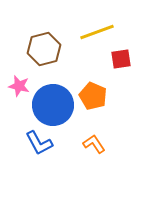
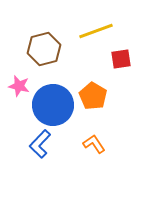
yellow line: moved 1 px left, 1 px up
orange pentagon: rotated 8 degrees clockwise
blue L-shape: moved 1 px right, 1 px down; rotated 72 degrees clockwise
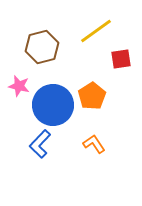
yellow line: rotated 16 degrees counterclockwise
brown hexagon: moved 2 px left, 2 px up
orange pentagon: moved 1 px left; rotated 8 degrees clockwise
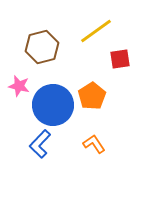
red square: moved 1 px left
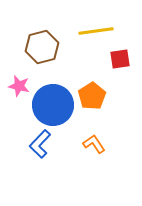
yellow line: rotated 28 degrees clockwise
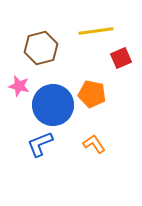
brown hexagon: moved 1 px left, 1 px down
red square: moved 1 px right, 1 px up; rotated 15 degrees counterclockwise
orange pentagon: moved 2 px up; rotated 28 degrees counterclockwise
blue L-shape: rotated 24 degrees clockwise
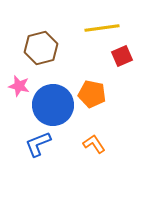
yellow line: moved 6 px right, 3 px up
red square: moved 1 px right, 2 px up
blue L-shape: moved 2 px left
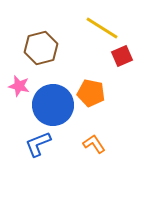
yellow line: rotated 40 degrees clockwise
orange pentagon: moved 1 px left, 1 px up
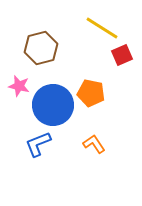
red square: moved 1 px up
